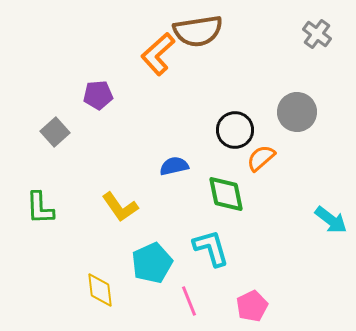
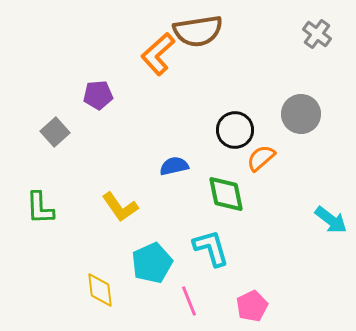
gray circle: moved 4 px right, 2 px down
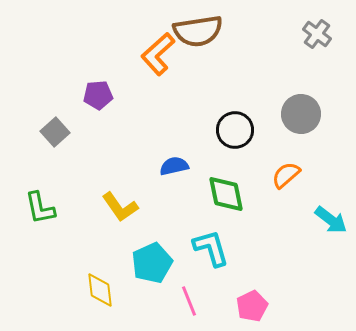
orange semicircle: moved 25 px right, 17 px down
green L-shape: rotated 9 degrees counterclockwise
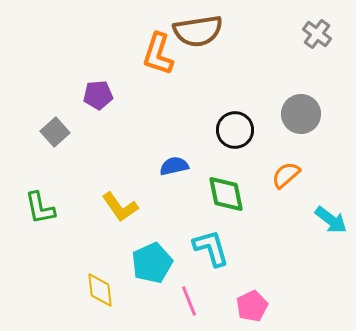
orange L-shape: rotated 30 degrees counterclockwise
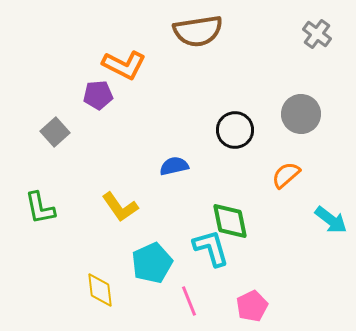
orange L-shape: moved 34 px left, 11 px down; rotated 81 degrees counterclockwise
green diamond: moved 4 px right, 27 px down
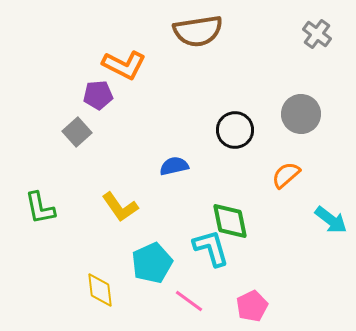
gray square: moved 22 px right
pink line: rotated 32 degrees counterclockwise
